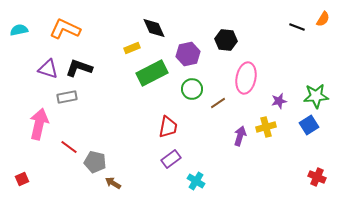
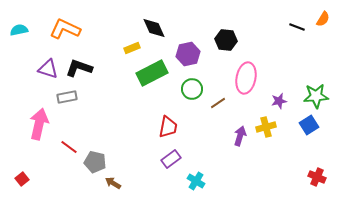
red square: rotated 16 degrees counterclockwise
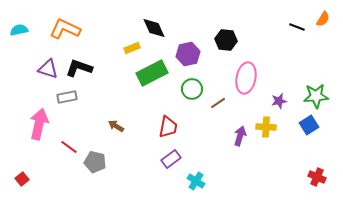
yellow cross: rotated 18 degrees clockwise
brown arrow: moved 3 px right, 57 px up
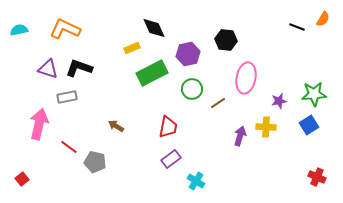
green star: moved 2 px left, 2 px up
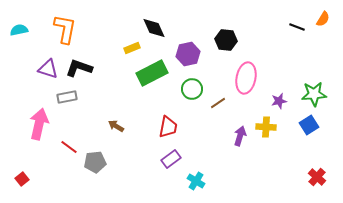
orange L-shape: rotated 76 degrees clockwise
gray pentagon: rotated 20 degrees counterclockwise
red cross: rotated 18 degrees clockwise
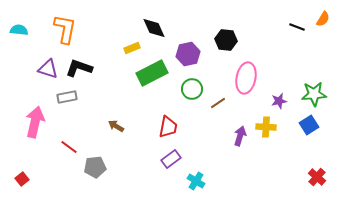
cyan semicircle: rotated 18 degrees clockwise
pink arrow: moved 4 px left, 2 px up
gray pentagon: moved 5 px down
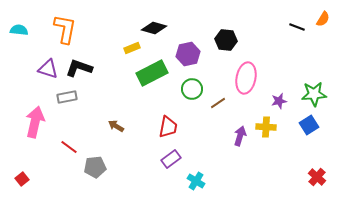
black diamond: rotated 50 degrees counterclockwise
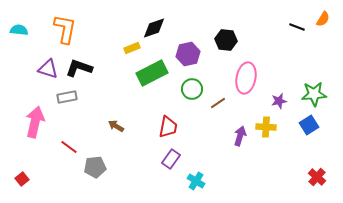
black diamond: rotated 35 degrees counterclockwise
purple rectangle: rotated 18 degrees counterclockwise
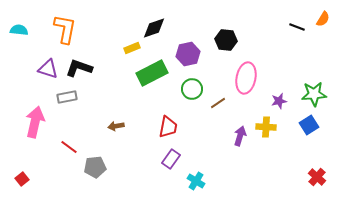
brown arrow: rotated 42 degrees counterclockwise
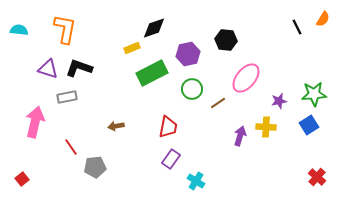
black line: rotated 42 degrees clockwise
pink ellipse: rotated 28 degrees clockwise
red line: moved 2 px right; rotated 18 degrees clockwise
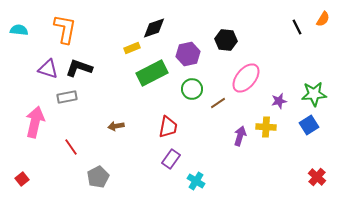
gray pentagon: moved 3 px right, 10 px down; rotated 20 degrees counterclockwise
